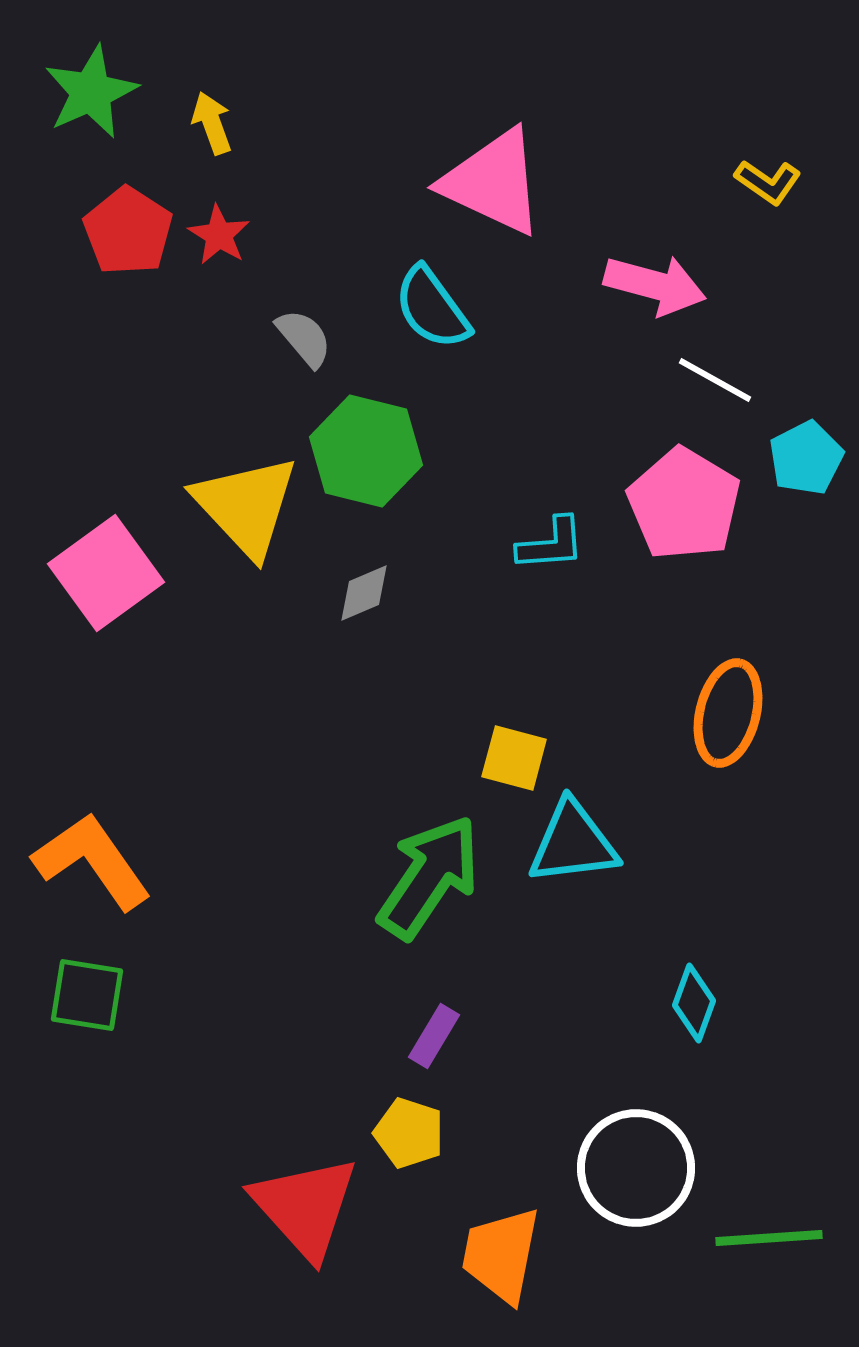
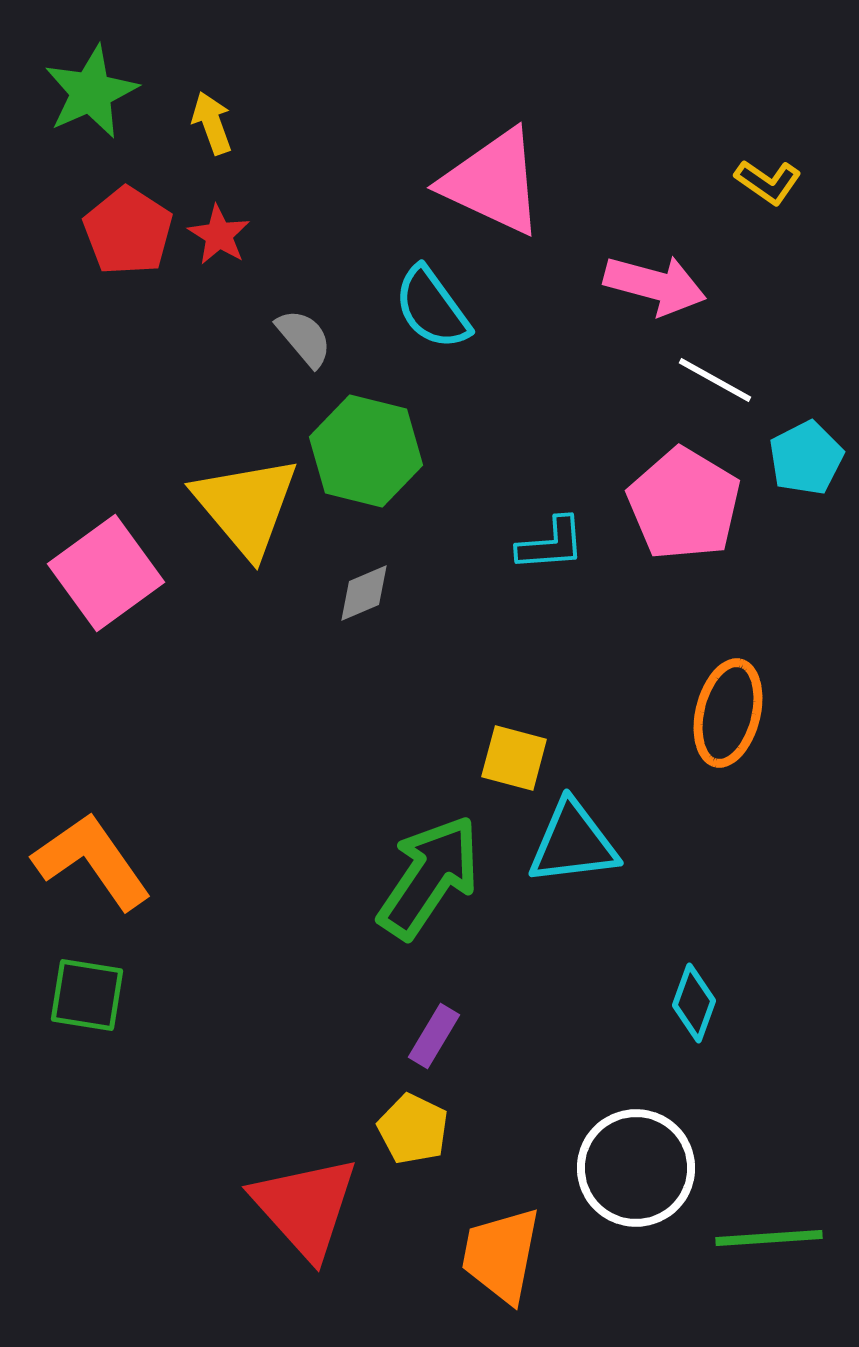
yellow triangle: rotated 3 degrees clockwise
yellow pentagon: moved 4 px right, 4 px up; rotated 8 degrees clockwise
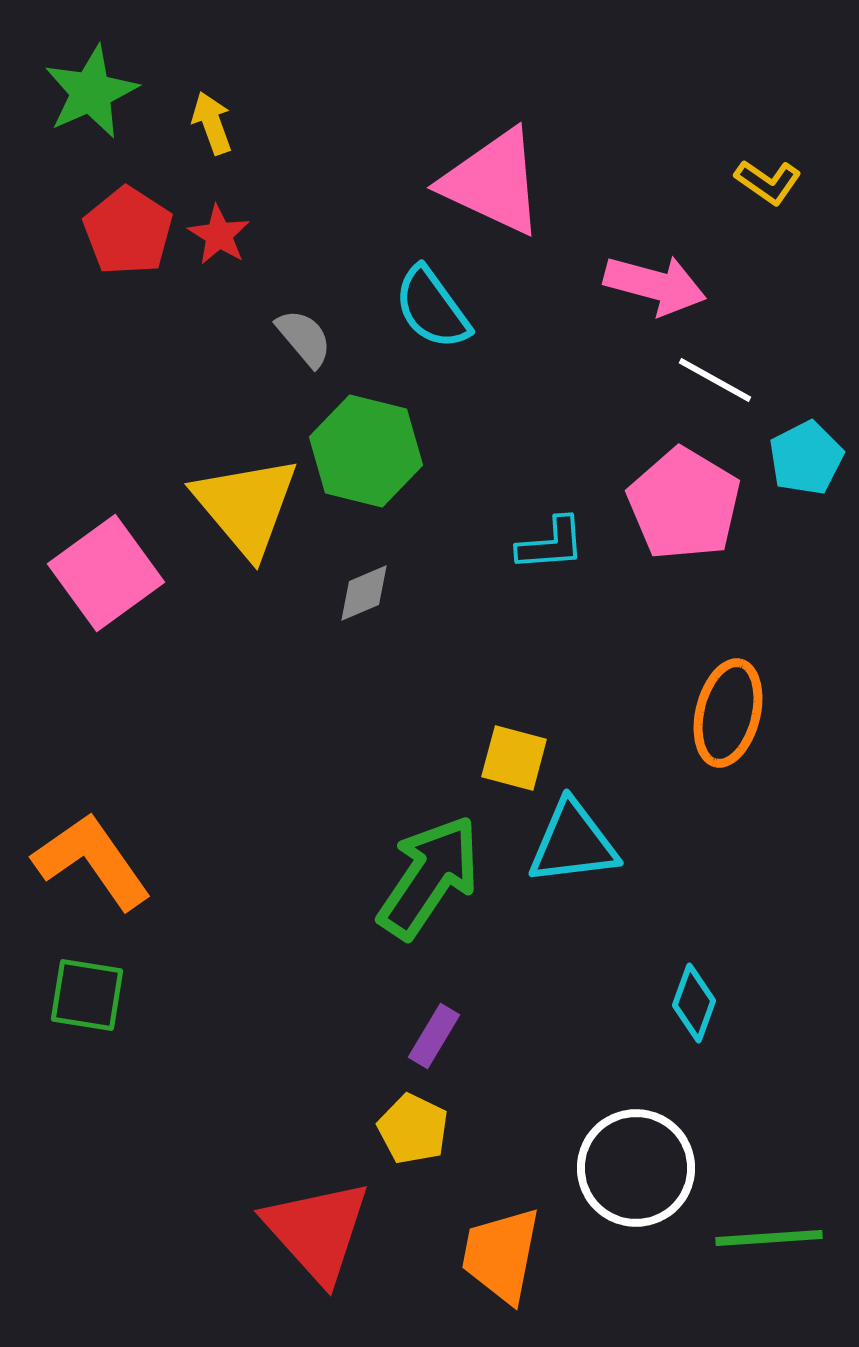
red triangle: moved 12 px right, 24 px down
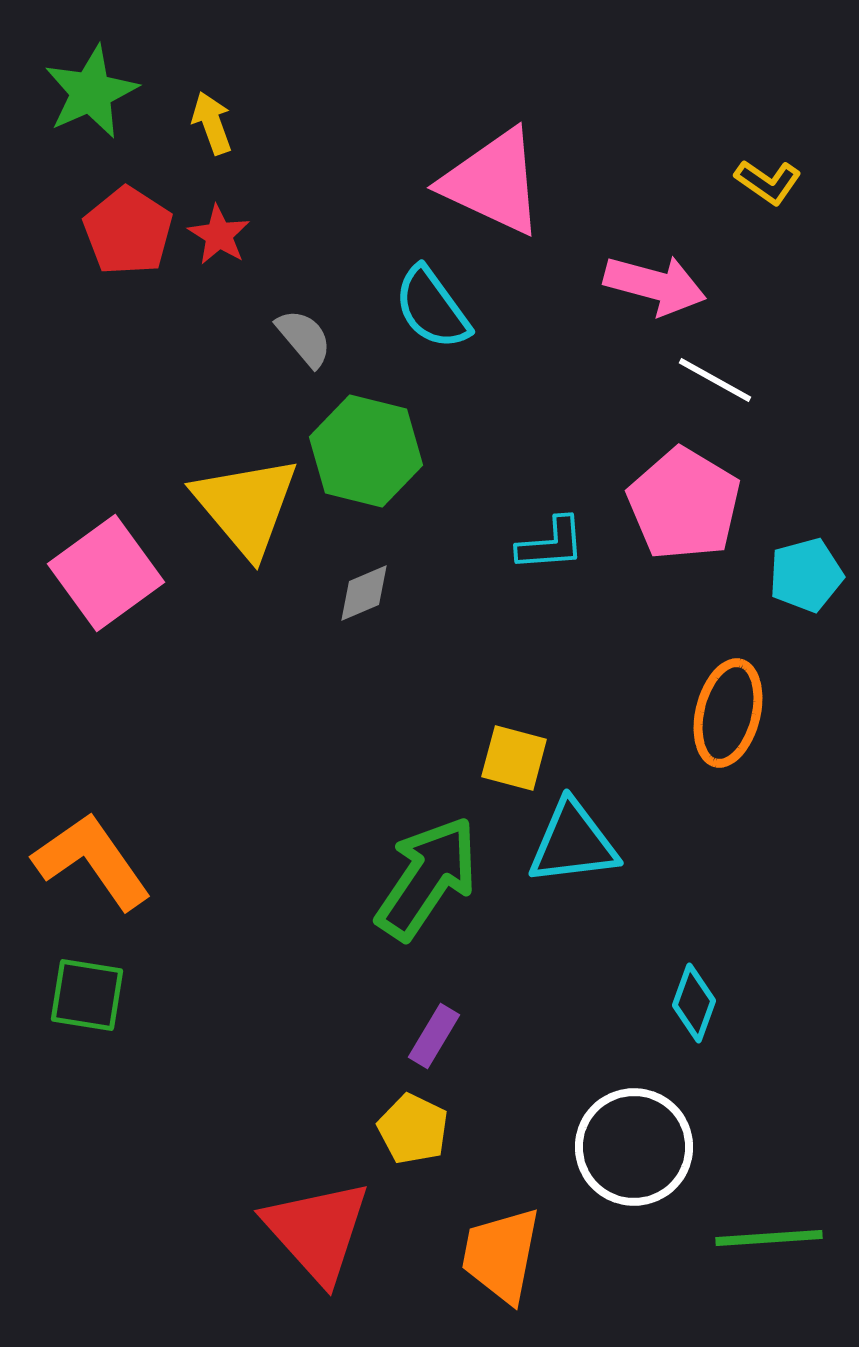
cyan pentagon: moved 117 px down; rotated 12 degrees clockwise
green arrow: moved 2 px left, 1 px down
white circle: moved 2 px left, 21 px up
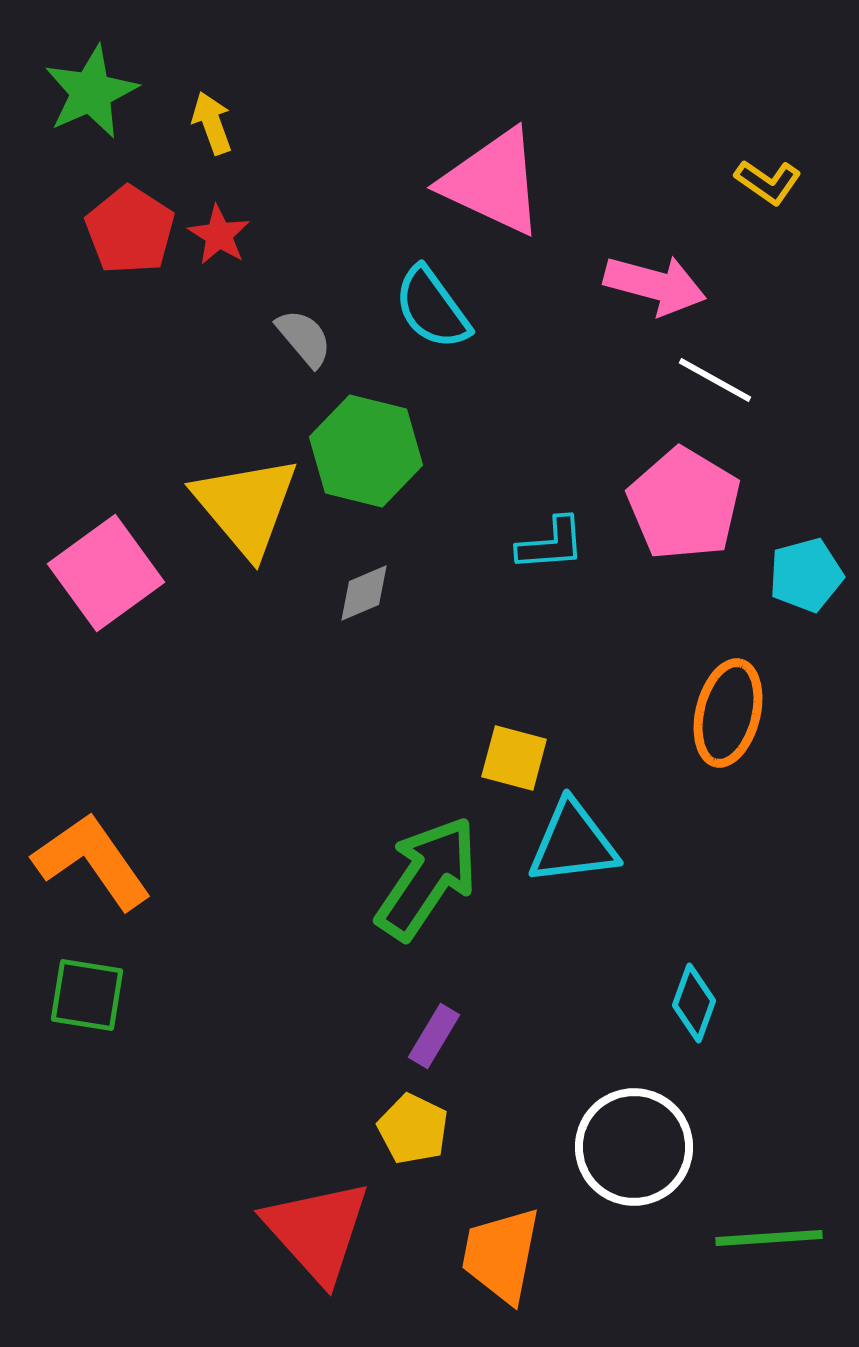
red pentagon: moved 2 px right, 1 px up
